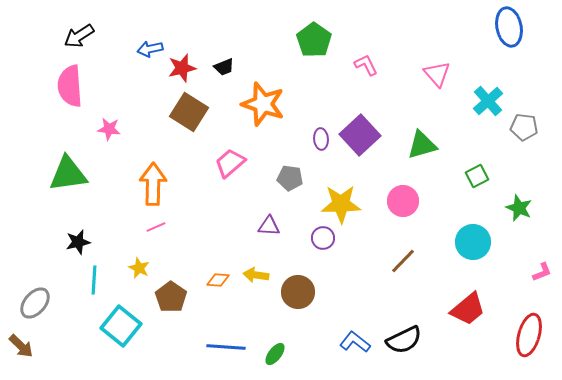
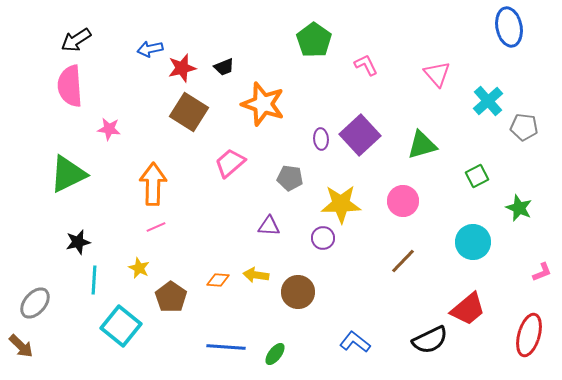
black arrow at (79, 36): moved 3 px left, 4 px down
green triangle at (68, 174): rotated 18 degrees counterclockwise
black semicircle at (404, 340): moved 26 px right
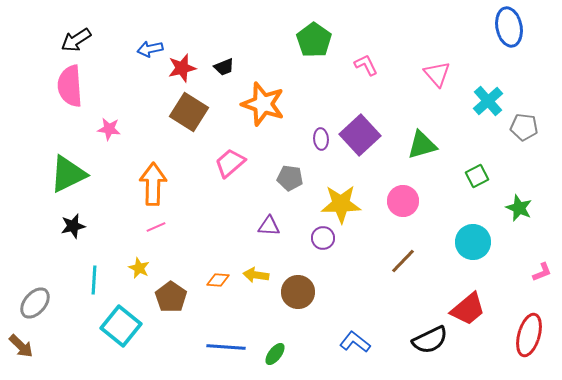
black star at (78, 242): moved 5 px left, 16 px up
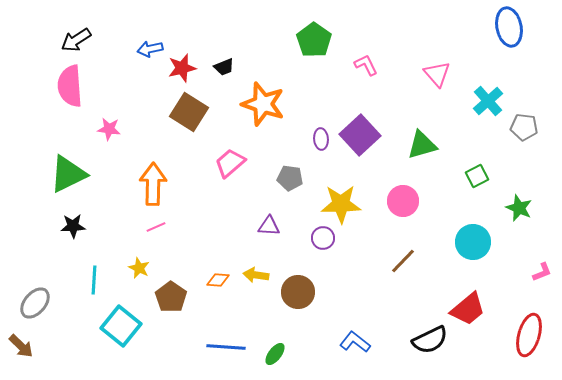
black star at (73, 226): rotated 10 degrees clockwise
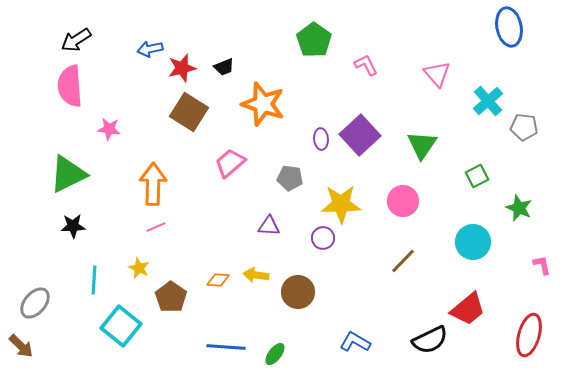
green triangle at (422, 145): rotated 40 degrees counterclockwise
pink L-shape at (542, 272): moved 7 px up; rotated 80 degrees counterclockwise
blue L-shape at (355, 342): rotated 8 degrees counterclockwise
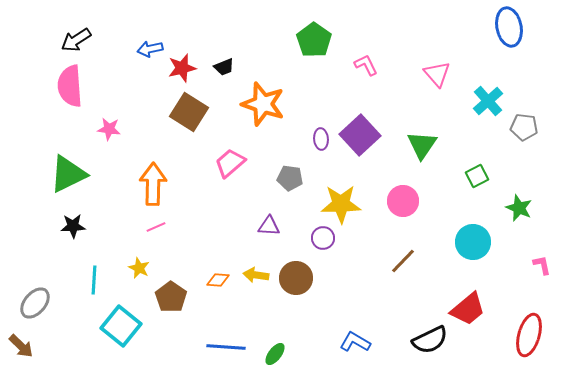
brown circle at (298, 292): moved 2 px left, 14 px up
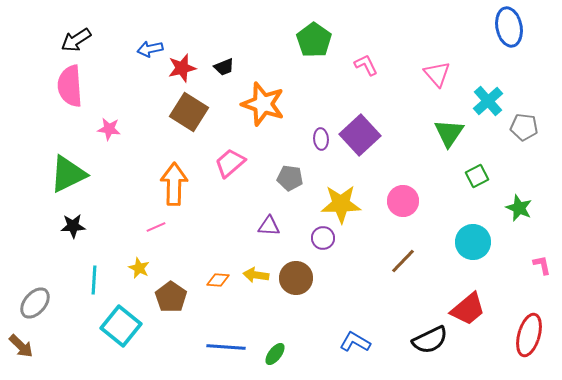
green triangle at (422, 145): moved 27 px right, 12 px up
orange arrow at (153, 184): moved 21 px right
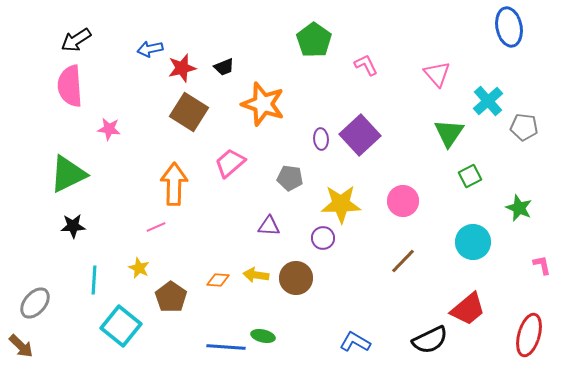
green square at (477, 176): moved 7 px left
green ellipse at (275, 354): moved 12 px left, 18 px up; rotated 65 degrees clockwise
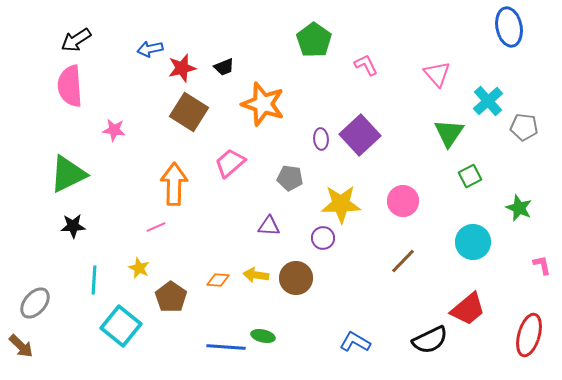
pink star at (109, 129): moved 5 px right, 1 px down
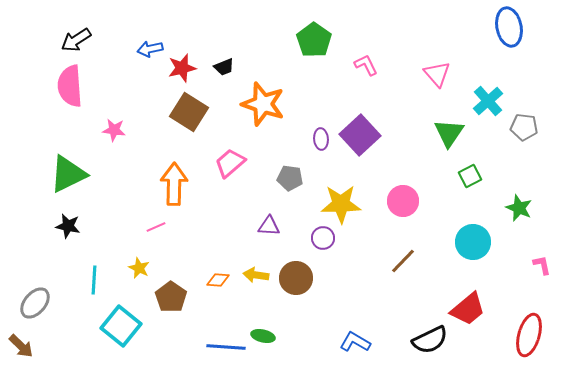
black star at (73, 226): moved 5 px left; rotated 15 degrees clockwise
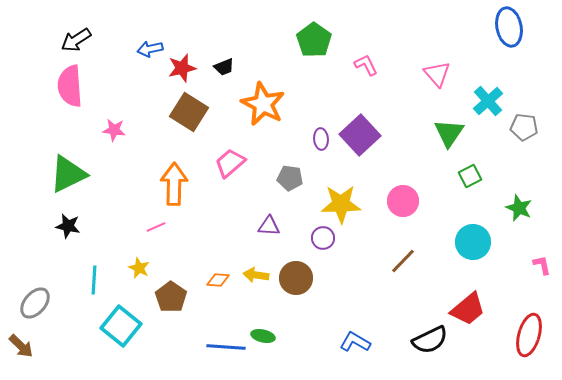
orange star at (263, 104): rotated 9 degrees clockwise
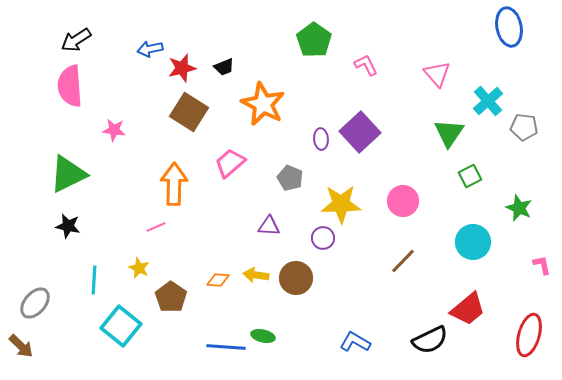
purple square at (360, 135): moved 3 px up
gray pentagon at (290, 178): rotated 15 degrees clockwise
